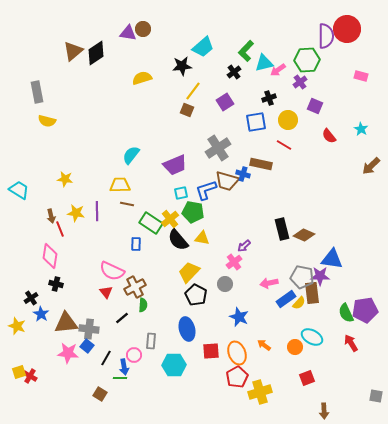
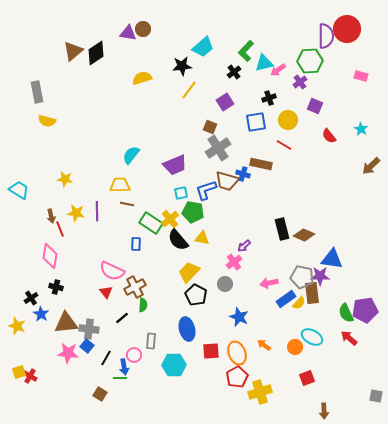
green hexagon at (307, 60): moved 3 px right, 1 px down
yellow line at (193, 91): moved 4 px left, 1 px up
brown square at (187, 110): moved 23 px right, 17 px down
black cross at (56, 284): moved 3 px down
red arrow at (351, 343): moved 2 px left, 5 px up; rotated 18 degrees counterclockwise
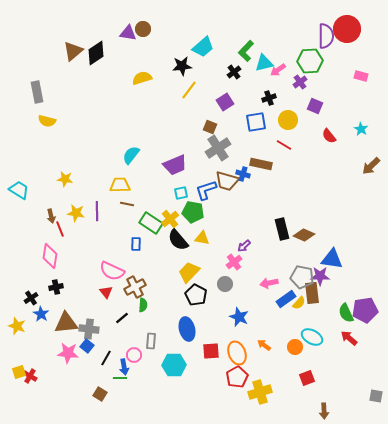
black cross at (56, 287): rotated 24 degrees counterclockwise
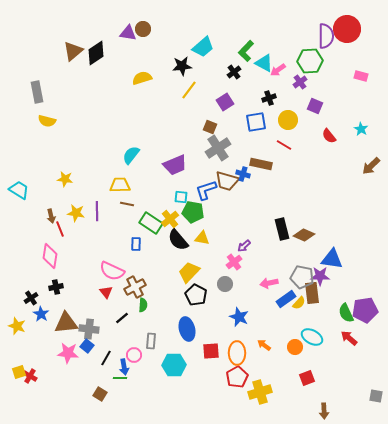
cyan triangle at (264, 63): rotated 42 degrees clockwise
cyan square at (181, 193): moved 4 px down; rotated 16 degrees clockwise
orange ellipse at (237, 353): rotated 20 degrees clockwise
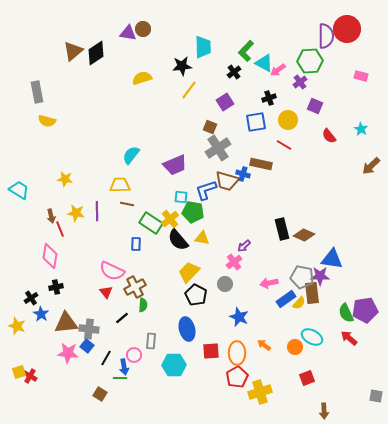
cyan trapezoid at (203, 47): rotated 50 degrees counterclockwise
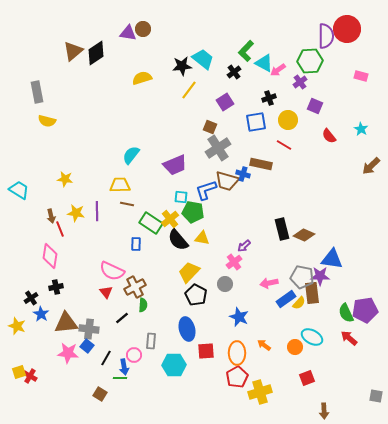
cyan trapezoid at (203, 47): moved 12 px down; rotated 50 degrees counterclockwise
red square at (211, 351): moved 5 px left
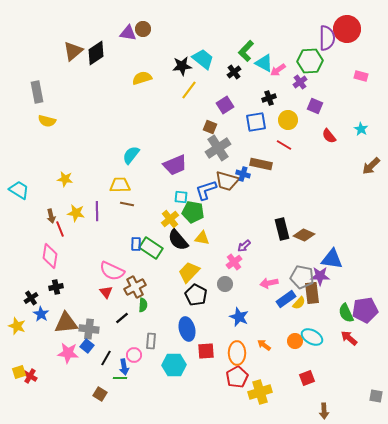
purple semicircle at (326, 36): moved 1 px right, 2 px down
purple square at (225, 102): moved 3 px down
green rectangle at (151, 223): moved 25 px down
orange circle at (295, 347): moved 6 px up
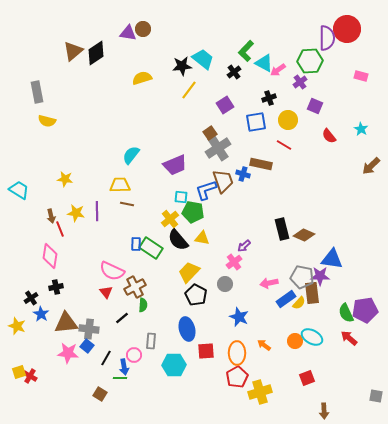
brown square at (210, 127): moved 6 px down; rotated 32 degrees clockwise
brown trapezoid at (227, 181): moved 4 px left; rotated 125 degrees counterclockwise
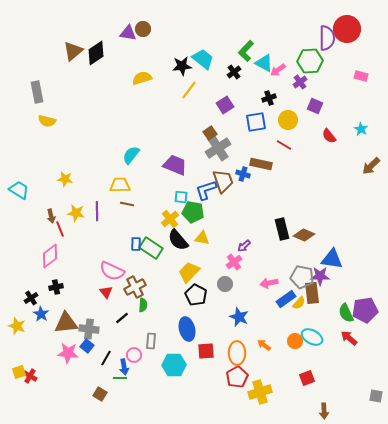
purple trapezoid at (175, 165): rotated 135 degrees counterclockwise
pink diamond at (50, 256): rotated 45 degrees clockwise
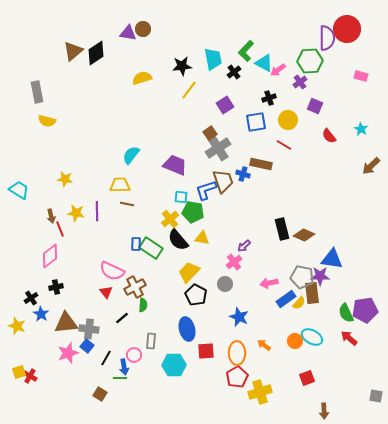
cyan trapezoid at (203, 59): moved 10 px right; rotated 40 degrees clockwise
pink star at (68, 353): rotated 25 degrees counterclockwise
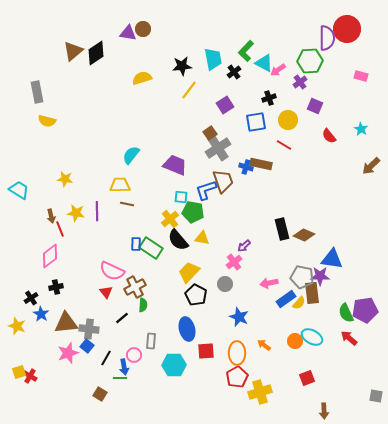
blue cross at (243, 174): moved 3 px right, 7 px up
